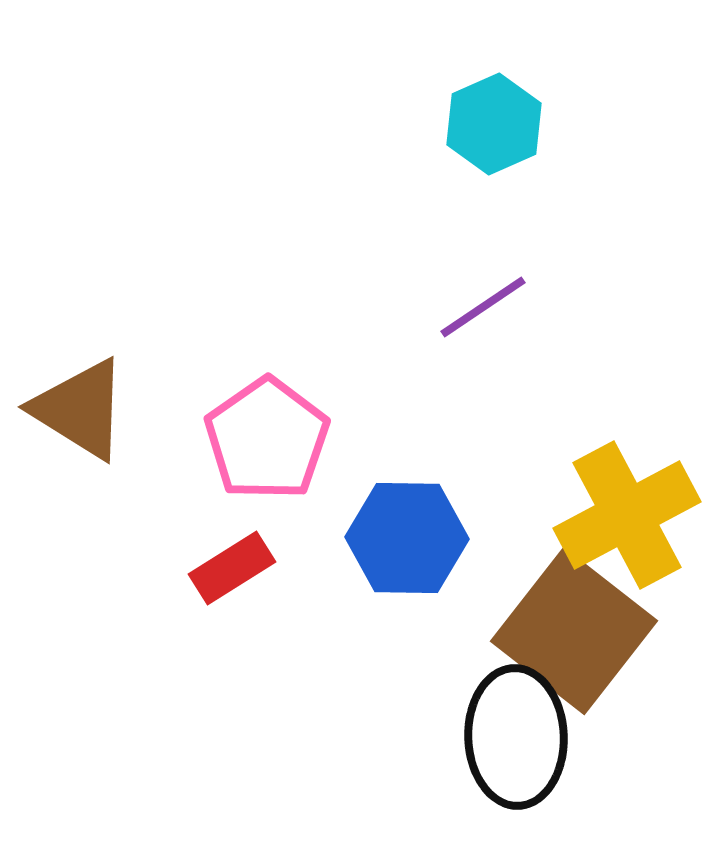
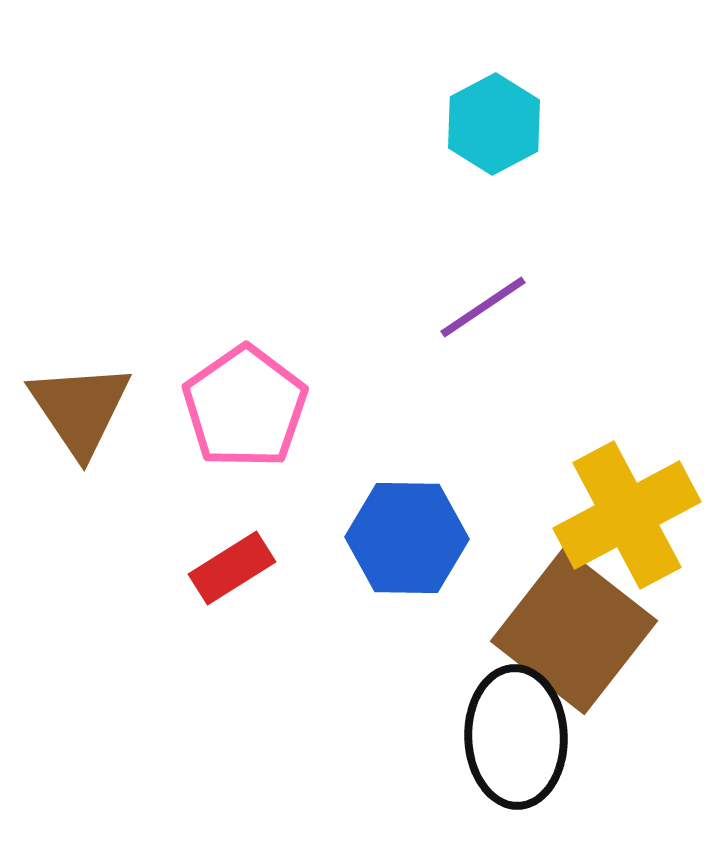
cyan hexagon: rotated 4 degrees counterclockwise
brown triangle: rotated 24 degrees clockwise
pink pentagon: moved 22 px left, 32 px up
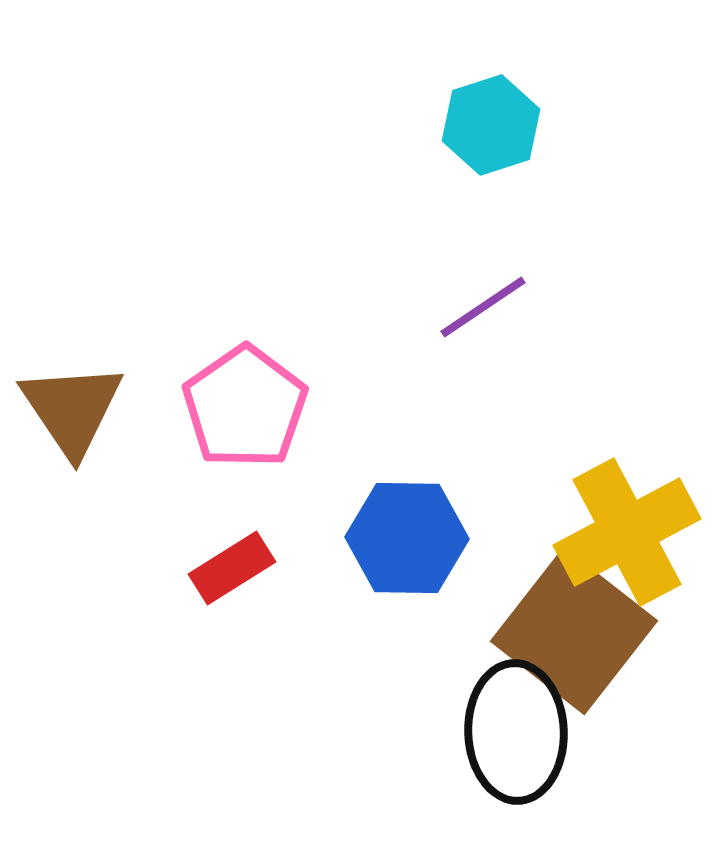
cyan hexagon: moved 3 px left, 1 px down; rotated 10 degrees clockwise
brown triangle: moved 8 px left
yellow cross: moved 17 px down
black ellipse: moved 5 px up
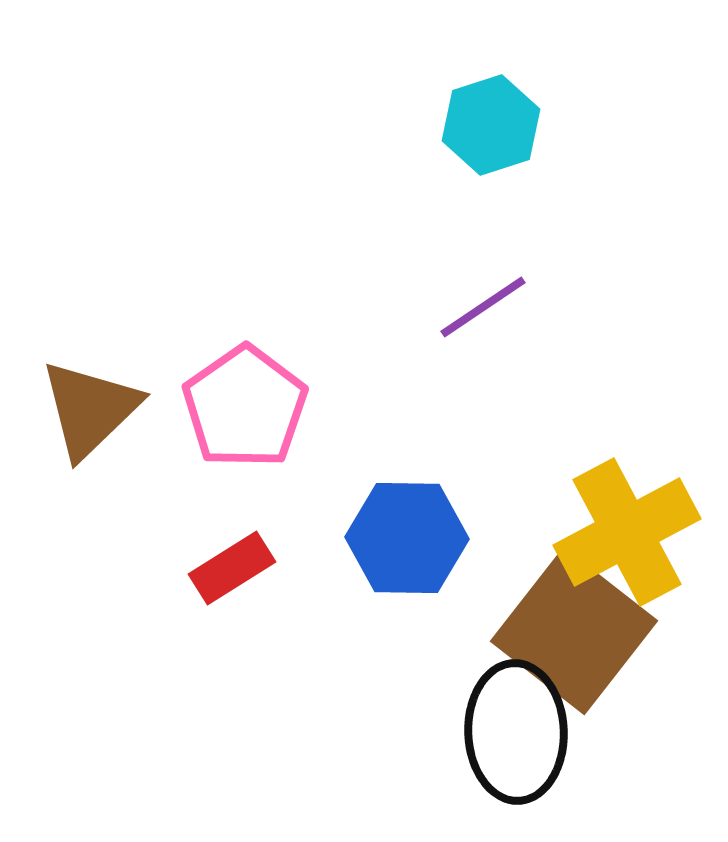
brown triangle: moved 18 px right; rotated 20 degrees clockwise
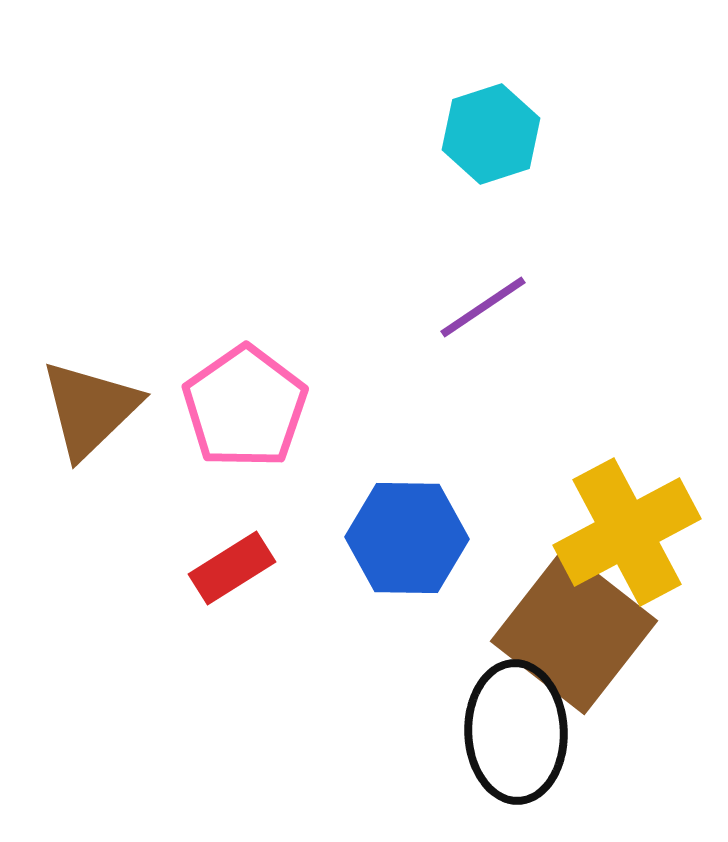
cyan hexagon: moved 9 px down
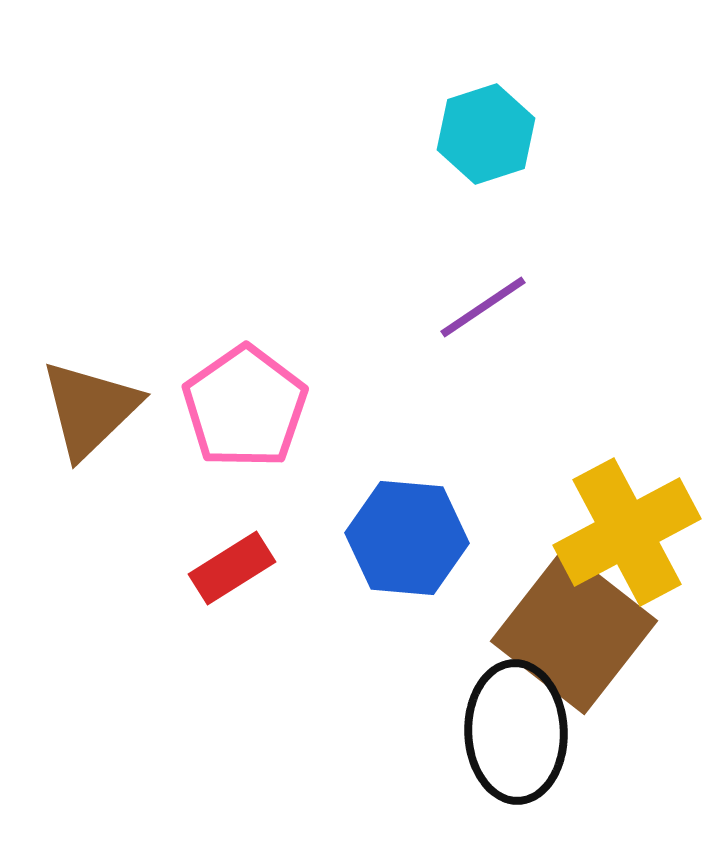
cyan hexagon: moved 5 px left
blue hexagon: rotated 4 degrees clockwise
